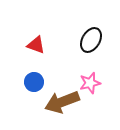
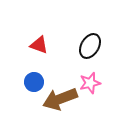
black ellipse: moved 1 px left, 6 px down
red triangle: moved 3 px right
brown arrow: moved 2 px left, 3 px up
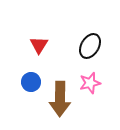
red triangle: rotated 42 degrees clockwise
blue circle: moved 3 px left
brown arrow: rotated 68 degrees counterclockwise
